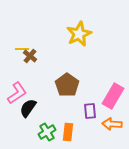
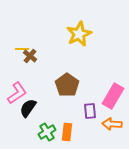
orange rectangle: moved 1 px left
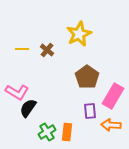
brown cross: moved 17 px right, 6 px up
brown pentagon: moved 20 px right, 8 px up
pink L-shape: moved 1 px up; rotated 65 degrees clockwise
orange arrow: moved 1 px left, 1 px down
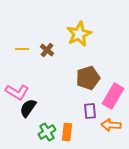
brown pentagon: moved 1 px right, 1 px down; rotated 20 degrees clockwise
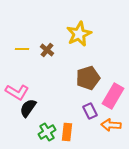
purple rectangle: rotated 21 degrees counterclockwise
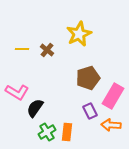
black semicircle: moved 7 px right
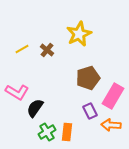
yellow line: rotated 32 degrees counterclockwise
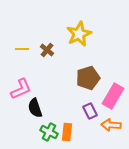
yellow line: rotated 32 degrees clockwise
pink L-shape: moved 4 px right, 3 px up; rotated 55 degrees counterclockwise
black semicircle: rotated 54 degrees counterclockwise
green cross: moved 2 px right; rotated 30 degrees counterclockwise
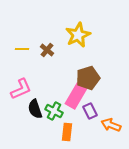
yellow star: moved 1 px left, 1 px down
pink rectangle: moved 37 px left
black semicircle: moved 1 px down
orange arrow: rotated 18 degrees clockwise
green cross: moved 5 px right, 21 px up
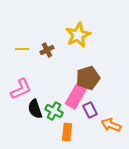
brown cross: rotated 24 degrees clockwise
purple rectangle: moved 1 px up
